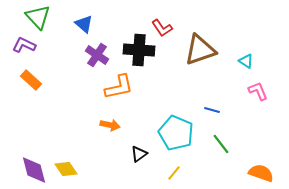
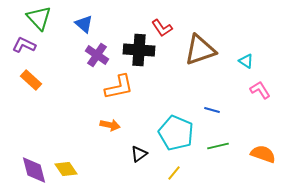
green triangle: moved 1 px right, 1 px down
pink L-shape: moved 2 px right, 1 px up; rotated 10 degrees counterclockwise
green line: moved 3 px left, 2 px down; rotated 65 degrees counterclockwise
orange semicircle: moved 2 px right, 19 px up
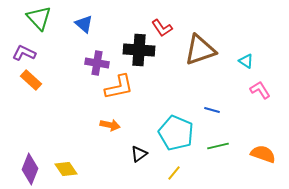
purple L-shape: moved 8 px down
purple cross: moved 8 px down; rotated 25 degrees counterclockwise
purple diamond: moved 4 px left, 1 px up; rotated 36 degrees clockwise
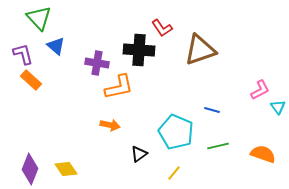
blue triangle: moved 28 px left, 22 px down
purple L-shape: moved 1 px left, 1 px down; rotated 50 degrees clockwise
cyan triangle: moved 32 px right, 46 px down; rotated 21 degrees clockwise
pink L-shape: rotated 95 degrees clockwise
cyan pentagon: moved 1 px up
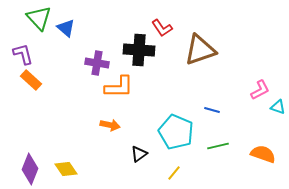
blue triangle: moved 10 px right, 18 px up
orange L-shape: rotated 12 degrees clockwise
cyan triangle: rotated 35 degrees counterclockwise
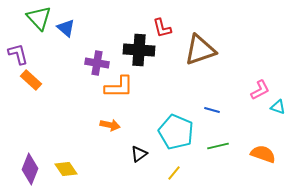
red L-shape: rotated 20 degrees clockwise
purple L-shape: moved 5 px left
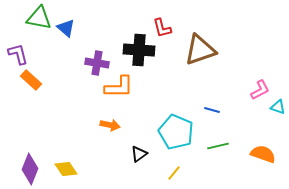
green triangle: rotated 36 degrees counterclockwise
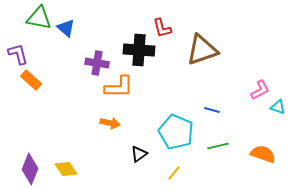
brown triangle: moved 2 px right
orange arrow: moved 2 px up
